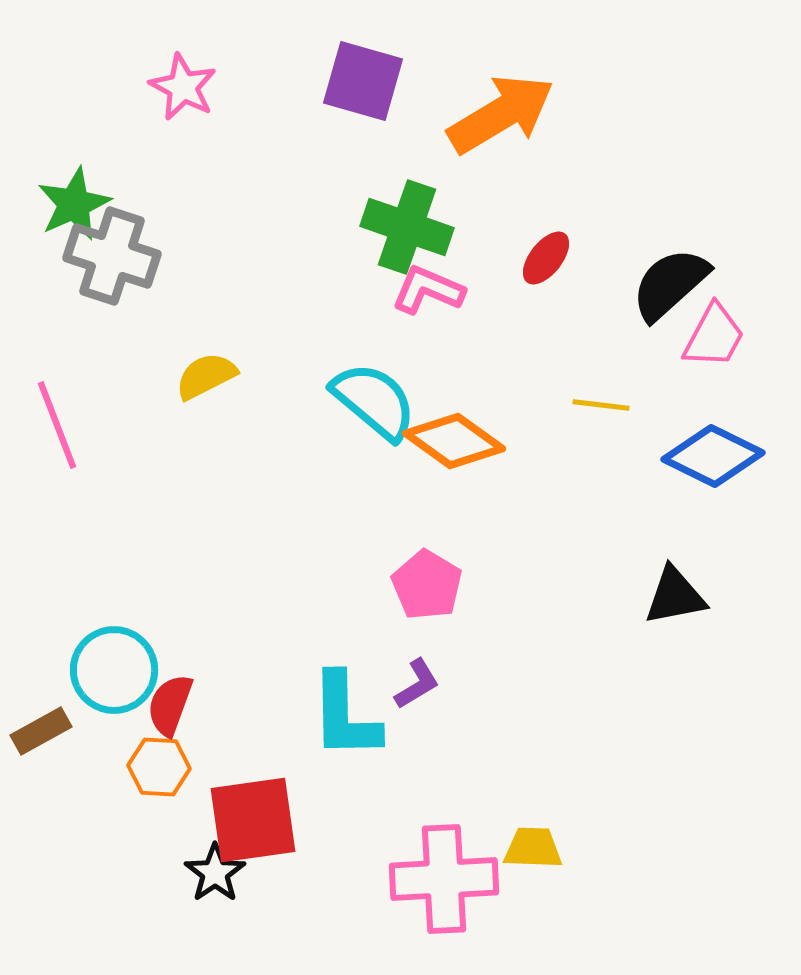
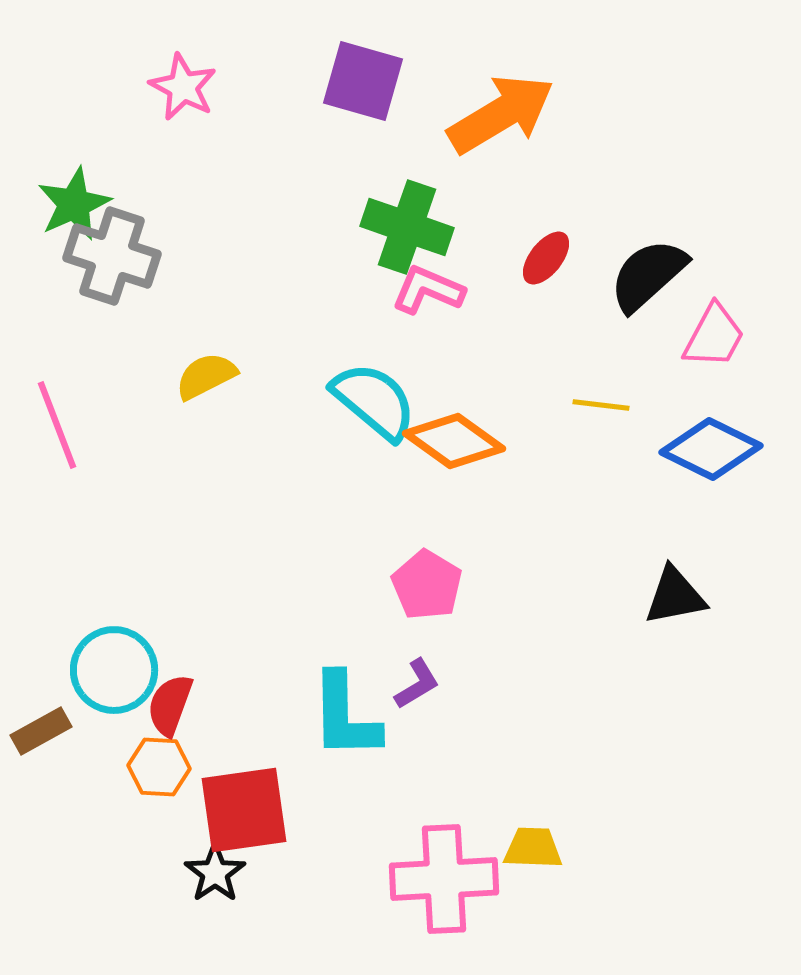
black semicircle: moved 22 px left, 9 px up
blue diamond: moved 2 px left, 7 px up
red square: moved 9 px left, 10 px up
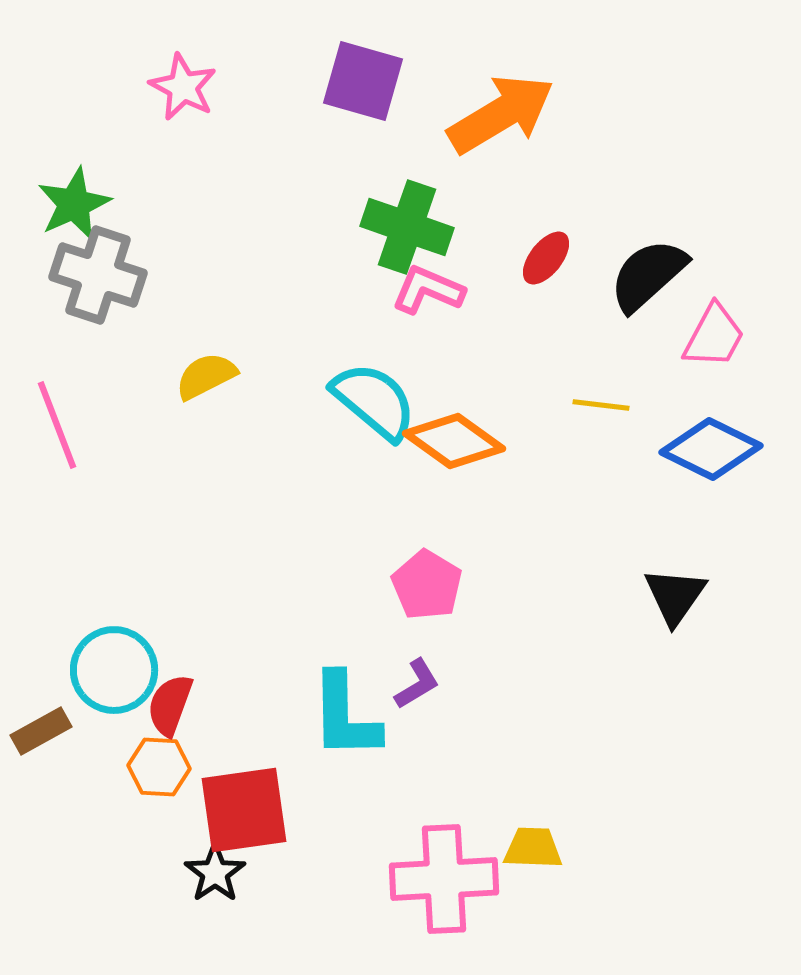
gray cross: moved 14 px left, 19 px down
black triangle: rotated 44 degrees counterclockwise
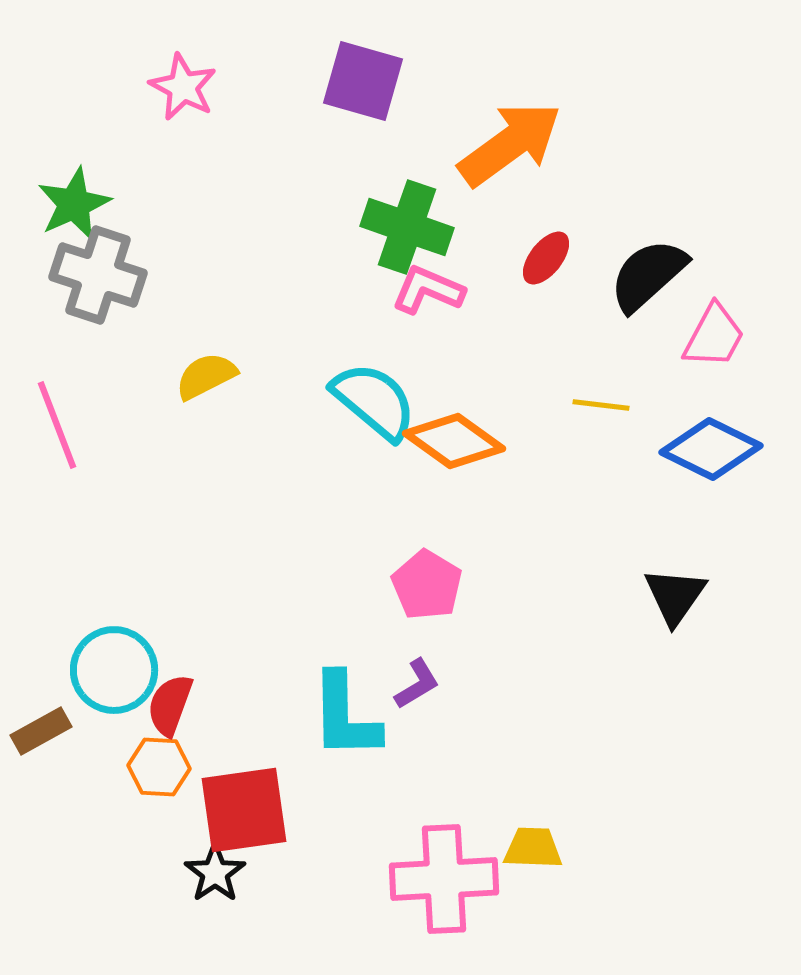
orange arrow: moved 9 px right, 30 px down; rotated 5 degrees counterclockwise
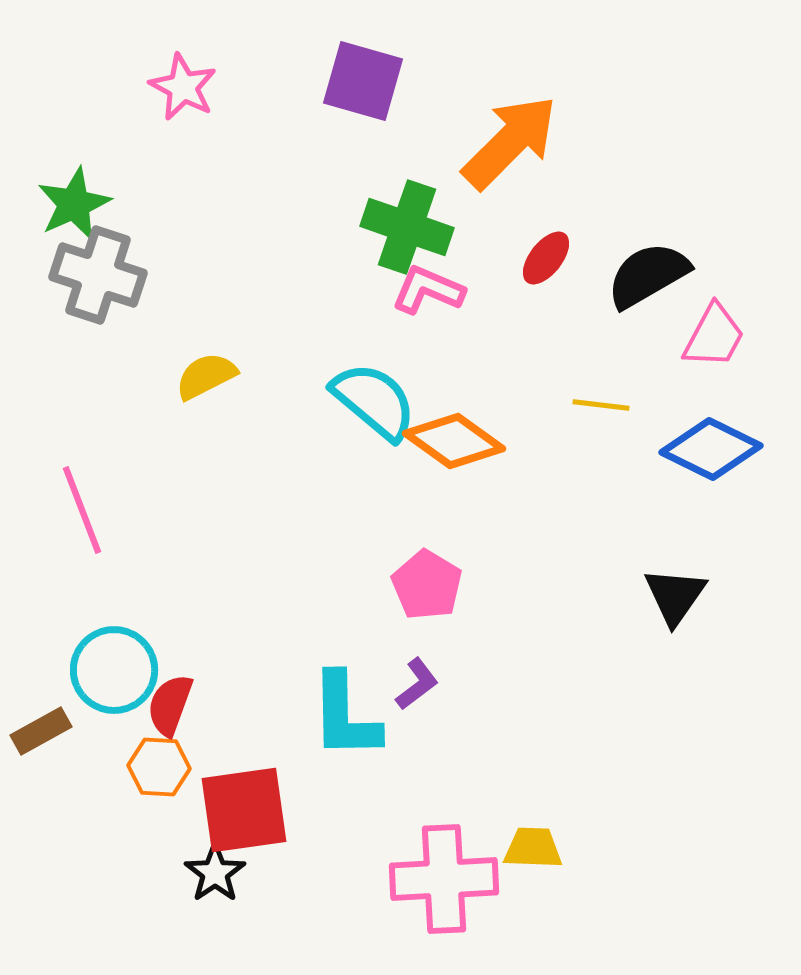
orange arrow: moved 2 px up; rotated 9 degrees counterclockwise
black semicircle: rotated 12 degrees clockwise
pink line: moved 25 px right, 85 px down
purple L-shape: rotated 6 degrees counterclockwise
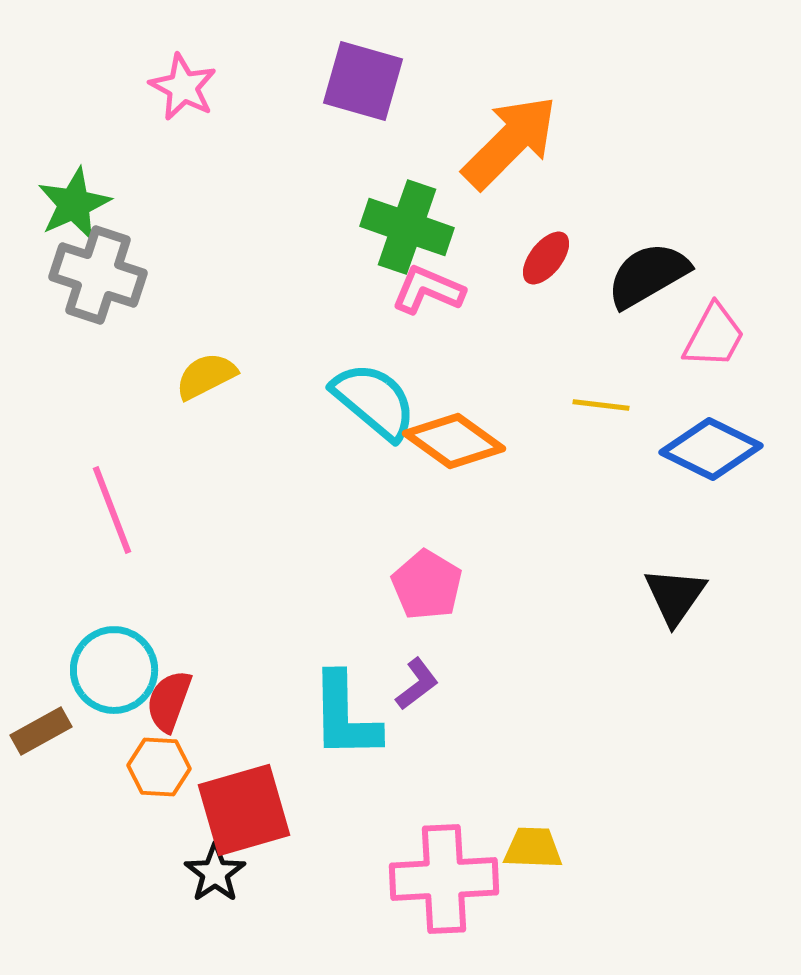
pink line: moved 30 px right
red semicircle: moved 1 px left, 4 px up
red square: rotated 8 degrees counterclockwise
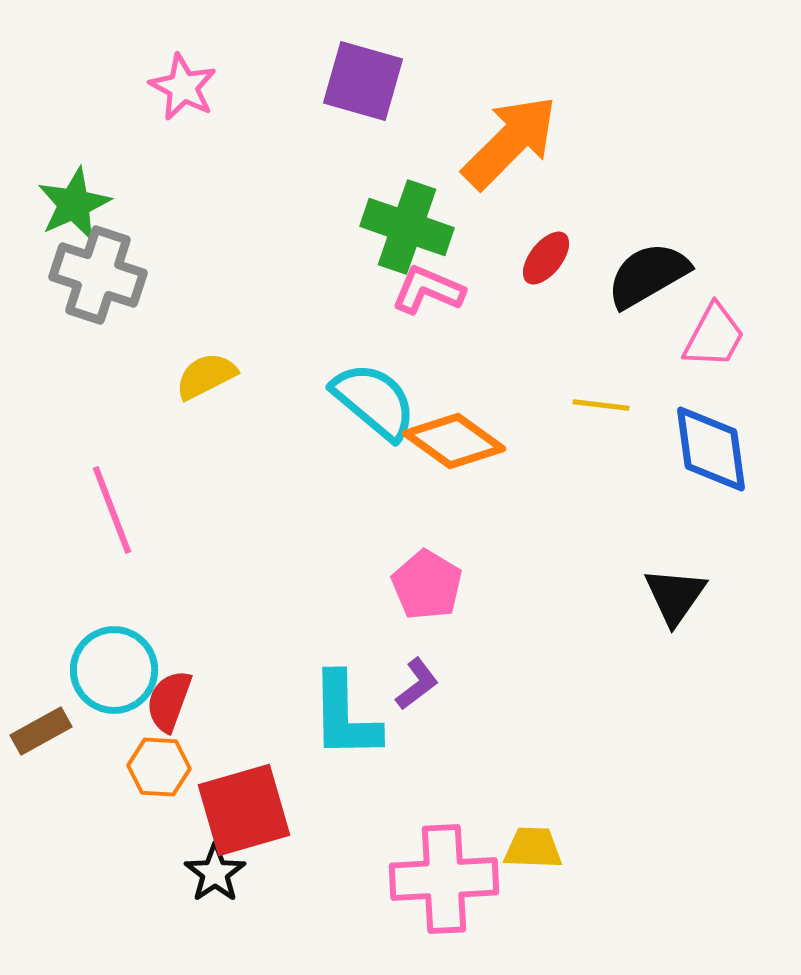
blue diamond: rotated 56 degrees clockwise
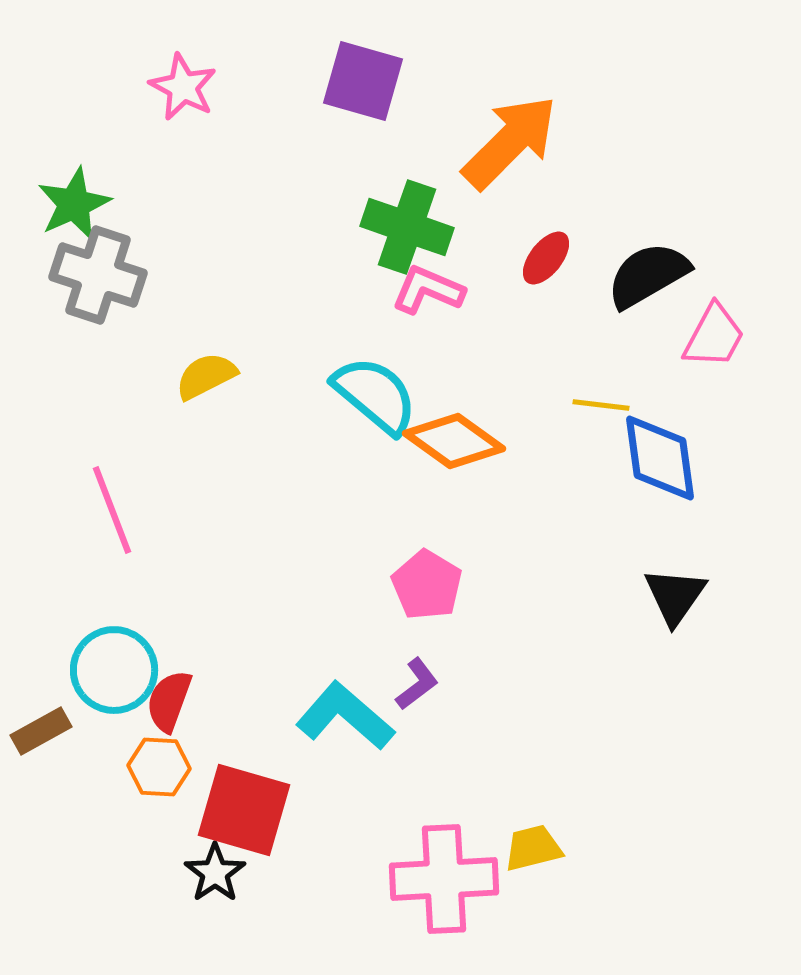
cyan semicircle: moved 1 px right, 6 px up
blue diamond: moved 51 px left, 9 px down
cyan L-shape: rotated 132 degrees clockwise
red square: rotated 32 degrees clockwise
yellow trapezoid: rotated 16 degrees counterclockwise
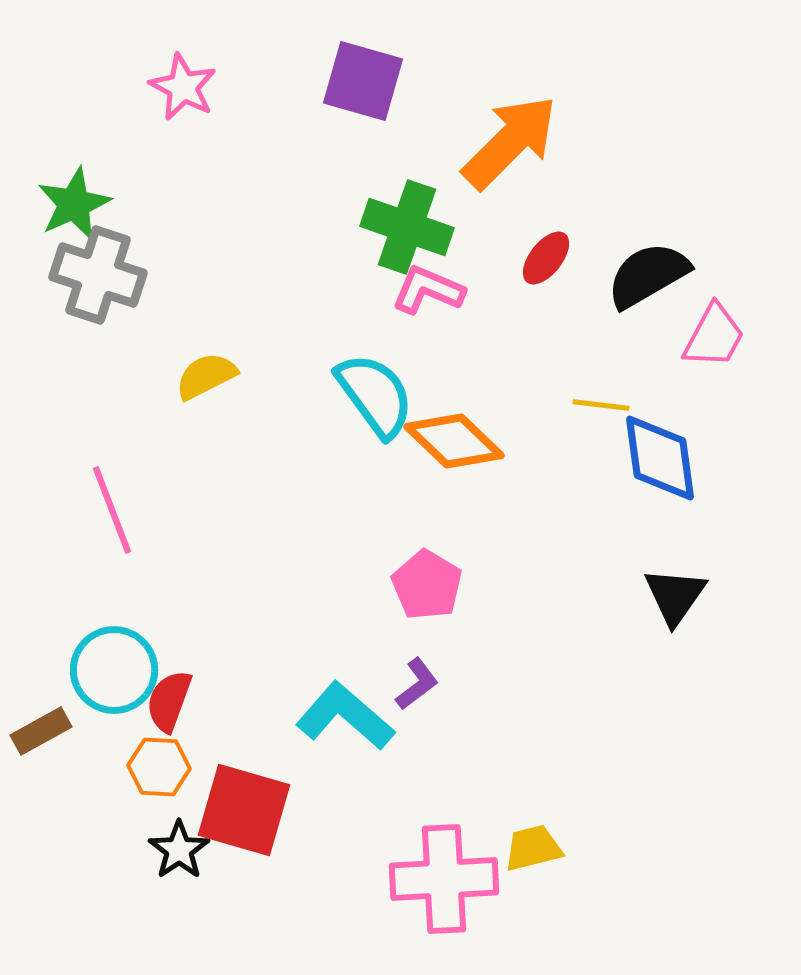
cyan semicircle: rotated 14 degrees clockwise
orange diamond: rotated 8 degrees clockwise
black star: moved 36 px left, 23 px up
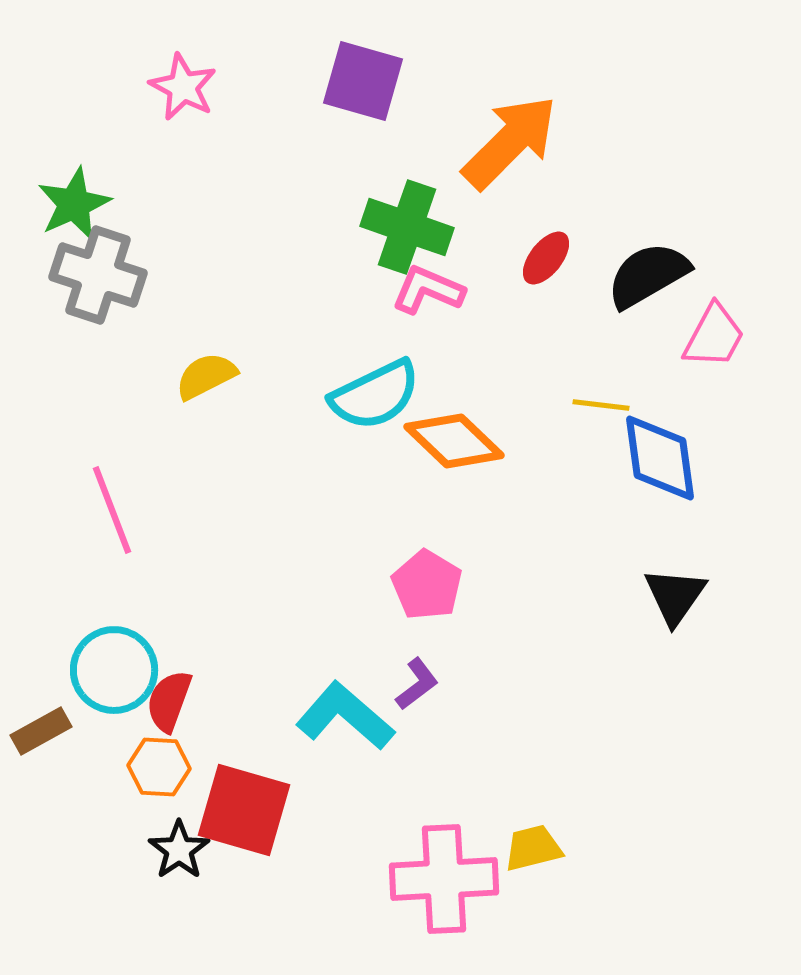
cyan semicircle: rotated 100 degrees clockwise
